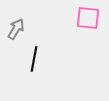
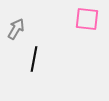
pink square: moved 1 px left, 1 px down
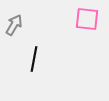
gray arrow: moved 2 px left, 4 px up
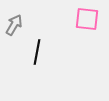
black line: moved 3 px right, 7 px up
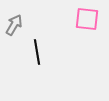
black line: rotated 20 degrees counterclockwise
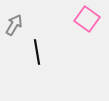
pink square: rotated 30 degrees clockwise
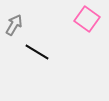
black line: rotated 50 degrees counterclockwise
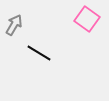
black line: moved 2 px right, 1 px down
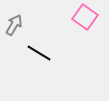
pink square: moved 2 px left, 2 px up
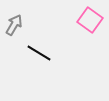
pink square: moved 5 px right, 3 px down
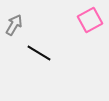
pink square: rotated 25 degrees clockwise
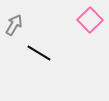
pink square: rotated 15 degrees counterclockwise
